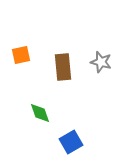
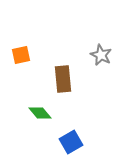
gray star: moved 7 px up; rotated 10 degrees clockwise
brown rectangle: moved 12 px down
green diamond: rotated 20 degrees counterclockwise
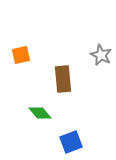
blue square: rotated 10 degrees clockwise
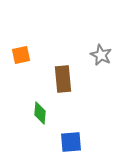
green diamond: rotated 45 degrees clockwise
blue square: rotated 15 degrees clockwise
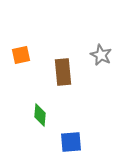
brown rectangle: moved 7 px up
green diamond: moved 2 px down
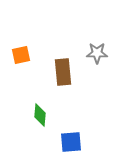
gray star: moved 4 px left, 2 px up; rotated 25 degrees counterclockwise
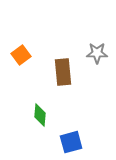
orange square: rotated 24 degrees counterclockwise
blue square: rotated 10 degrees counterclockwise
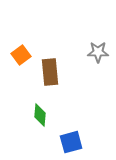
gray star: moved 1 px right, 1 px up
brown rectangle: moved 13 px left
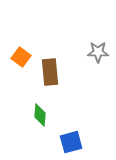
orange square: moved 2 px down; rotated 18 degrees counterclockwise
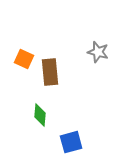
gray star: rotated 15 degrees clockwise
orange square: moved 3 px right, 2 px down; rotated 12 degrees counterclockwise
